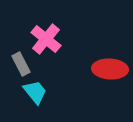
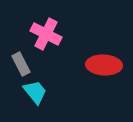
pink cross: moved 5 px up; rotated 12 degrees counterclockwise
red ellipse: moved 6 px left, 4 px up
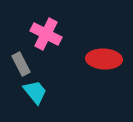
red ellipse: moved 6 px up
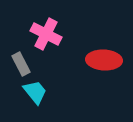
red ellipse: moved 1 px down
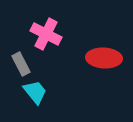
red ellipse: moved 2 px up
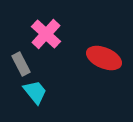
pink cross: rotated 16 degrees clockwise
red ellipse: rotated 20 degrees clockwise
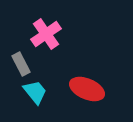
pink cross: rotated 12 degrees clockwise
red ellipse: moved 17 px left, 31 px down
